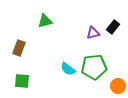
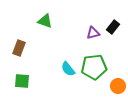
green triangle: rotated 35 degrees clockwise
cyan semicircle: rotated 14 degrees clockwise
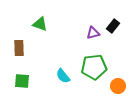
green triangle: moved 5 px left, 3 px down
black rectangle: moved 1 px up
brown rectangle: rotated 21 degrees counterclockwise
cyan semicircle: moved 5 px left, 7 px down
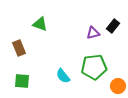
brown rectangle: rotated 21 degrees counterclockwise
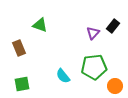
green triangle: moved 1 px down
purple triangle: rotated 32 degrees counterclockwise
green square: moved 3 px down; rotated 14 degrees counterclockwise
orange circle: moved 3 px left
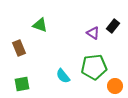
purple triangle: rotated 40 degrees counterclockwise
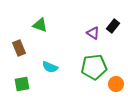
cyan semicircle: moved 13 px left, 9 px up; rotated 28 degrees counterclockwise
orange circle: moved 1 px right, 2 px up
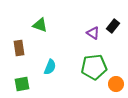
brown rectangle: rotated 14 degrees clockwise
cyan semicircle: rotated 91 degrees counterclockwise
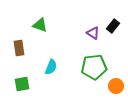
cyan semicircle: moved 1 px right
orange circle: moved 2 px down
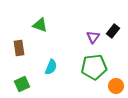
black rectangle: moved 5 px down
purple triangle: moved 4 px down; rotated 32 degrees clockwise
green square: rotated 14 degrees counterclockwise
